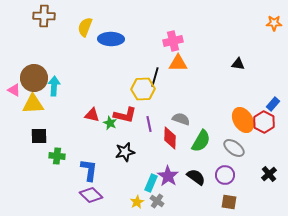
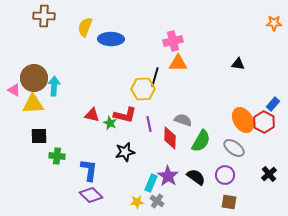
gray semicircle: moved 2 px right, 1 px down
yellow star: rotated 24 degrees clockwise
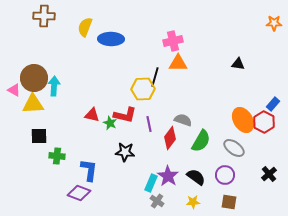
red diamond: rotated 35 degrees clockwise
black star: rotated 18 degrees clockwise
purple diamond: moved 12 px left, 2 px up; rotated 25 degrees counterclockwise
yellow star: moved 56 px right
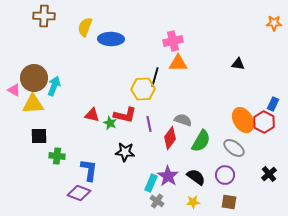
cyan arrow: rotated 18 degrees clockwise
blue rectangle: rotated 16 degrees counterclockwise
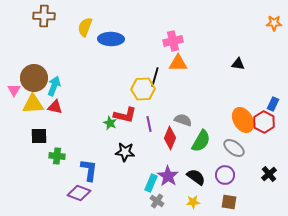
pink triangle: rotated 32 degrees clockwise
red triangle: moved 37 px left, 8 px up
red diamond: rotated 15 degrees counterclockwise
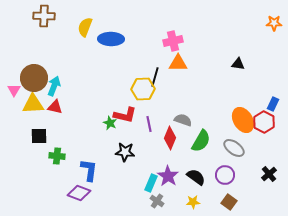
brown square: rotated 28 degrees clockwise
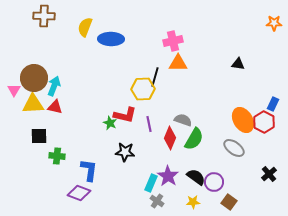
green semicircle: moved 7 px left, 2 px up
purple circle: moved 11 px left, 7 px down
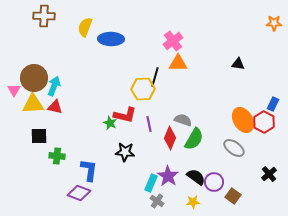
pink cross: rotated 24 degrees counterclockwise
brown square: moved 4 px right, 6 px up
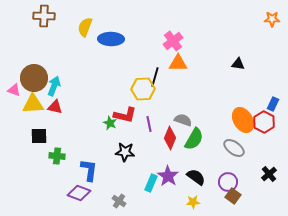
orange star: moved 2 px left, 4 px up
pink triangle: rotated 40 degrees counterclockwise
purple circle: moved 14 px right
gray cross: moved 38 px left
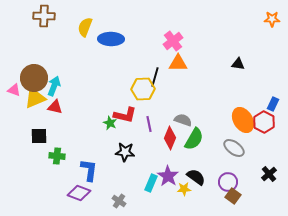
yellow triangle: moved 2 px right, 6 px up; rotated 20 degrees counterclockwise
yellow star: moved 9 px left, 13 px up
